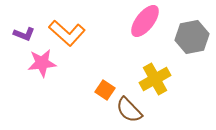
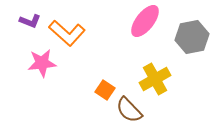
purple L-shape: moved 6 px right, 13 px up
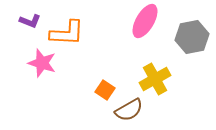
pink ellipse: rotated 8 degrees counterclockwise
orange L-shape: rotated 39 degrees counterclockwise
pink star: rotated 24 degrees clockwise
brown semicircle: rotated 76 degrees counterclockwise
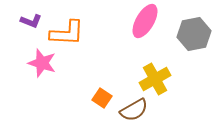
purple L-shape: moved 1 px right
gray hexagon: moved 2 px right, 3 px up
orange square: moved 3 px left, 8 px down
brown semicircle: moved 5 px right
